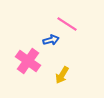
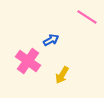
pink line: moved 20 px right, 7 px up
blue arrow: rotated 14 degrees counterclockwise
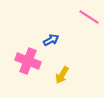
pink line: moved 2 px right
pink cross: rotated 15 degrees counterclockwise
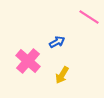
blue arrow: moved 6 px right, 2 px down
pink cross: rotated 20 degrees clockwise
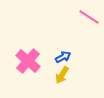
blue arrow: moved 6 px right, 15 px down
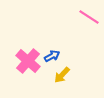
blue arrow: moved 11 px left, 1 px up
yellow arrow: rotated 12 degrees clockwise
